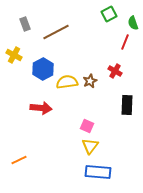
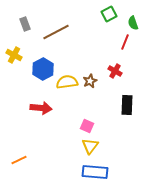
blue rectangle: moved 3 px left
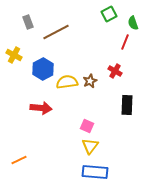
gray rectangle: moved 3 px right, 2 px up
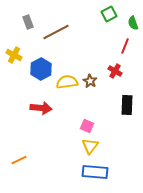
red line: moved 4 px down
blue hexagon: moved 2 px left
brown star: rotated 16 degrees counterclockwise
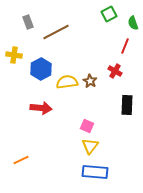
yellow cross: rotated 21 degrees counterclockwise
orange line: moved 2 px right
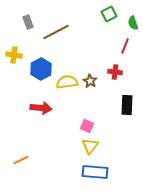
red cross: moved 1 px down; rotated 24 degrees counterclockwise
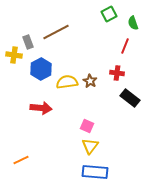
gray rectangle: moved 20 px down
red cross: moved 2 px right, 1 px down
black rectangle: moved 3 px right, 7 px up; rotated 54 degrees counterclockwise
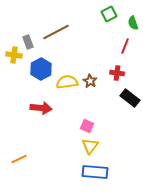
orange line: moved 2 px left, 1 px up
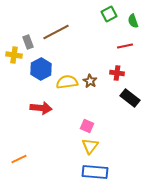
green semicircle: moved 2 px up
red line: rotated 56 degrees clockwise
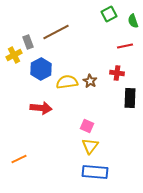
yellow cross: rotated 35 degrees counterclockwise
black rectangle: rotated 54 degrees clockwise
